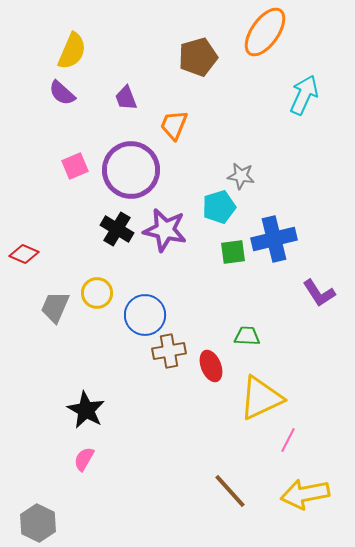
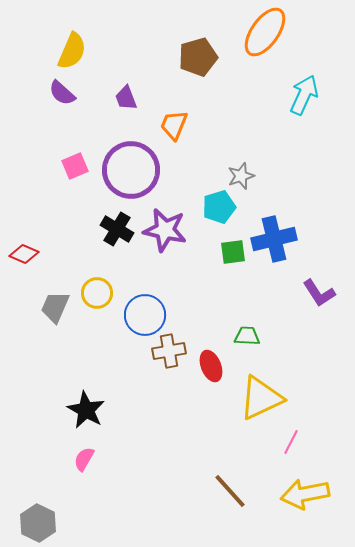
gray star: rotated 28 degrees counterclockwise
pink line: moved 3 px right, 2 px down
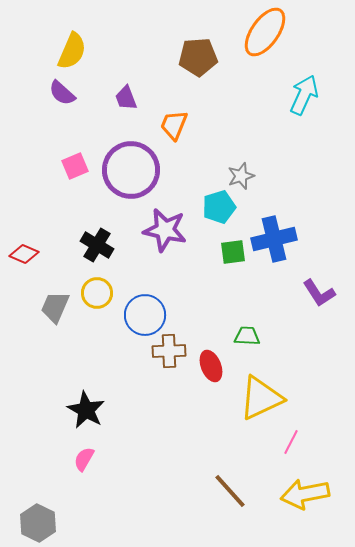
brown pentagon: rotated 12 degrees clockwise
black cross: moved 20 px left, 16 px down
brown cross: rotated 8 degrees clockwise
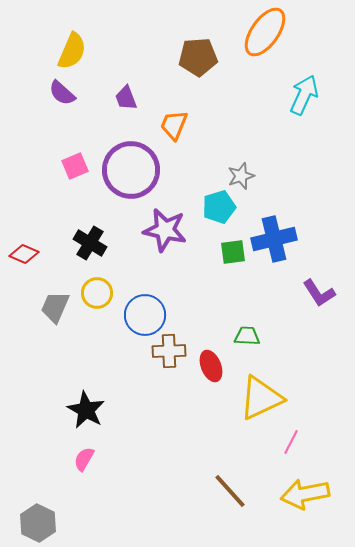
black cross: moved 7 px left, 2 px up
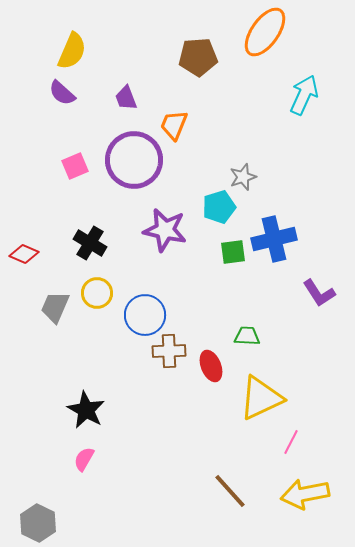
purple circle: moved 3 px right, 10 px up
gray star: moved 2 px right, 1 px down
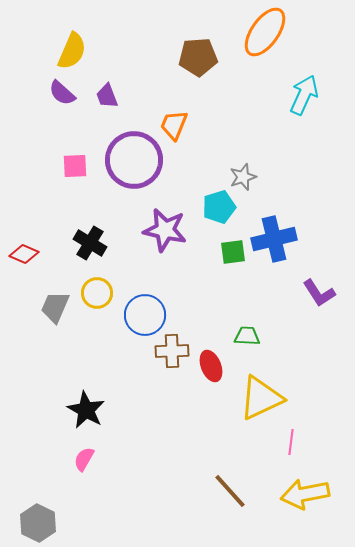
purple trapezoid: moved 19 px left, 2 px up
pink square: rotated 20 degrees clockwise
brown cross: moved 3 px right
pink line: rotated 20 degrees counterclockwise
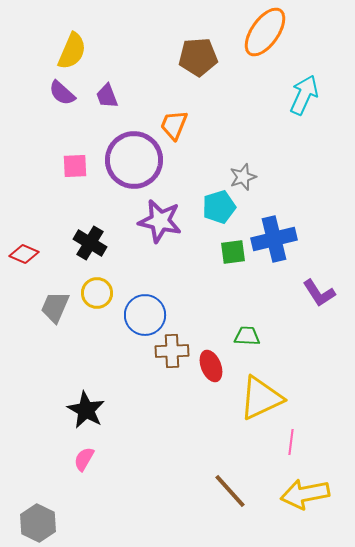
purple star: moved 5 px left, 9 px up
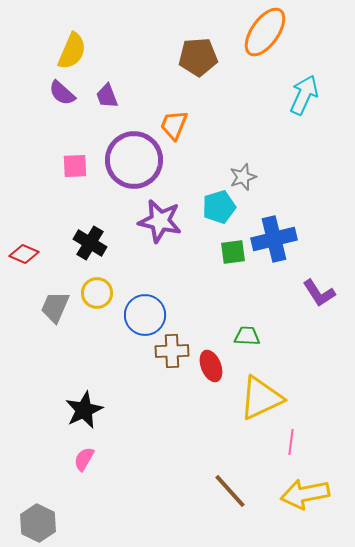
black star: moved 2 px left; rotated 18 degrees clockwise
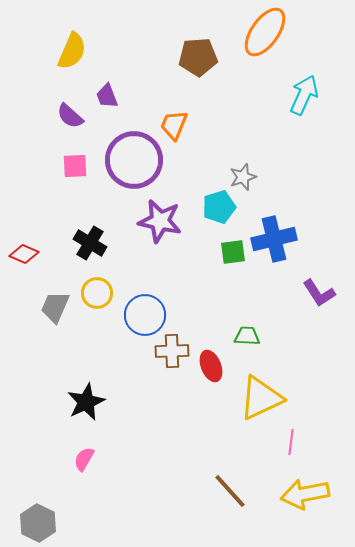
purple semicircle: moved 8 px right, 23 px down
black star: moved 2 px right, 8 px up
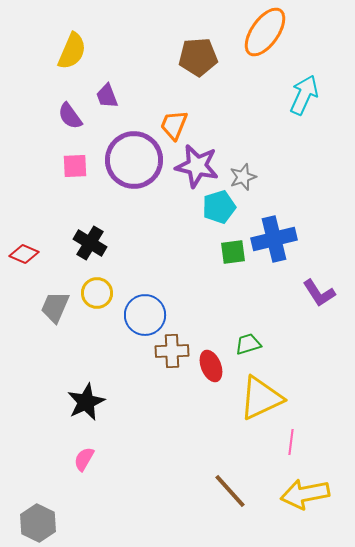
purple semicircle: rotated 12 degrees clockwise
purple star: moved 37 px right, 55 px up
green trapezoid: moved 1 px right, 8 px down; rotated 20 degrees counterclockwise
